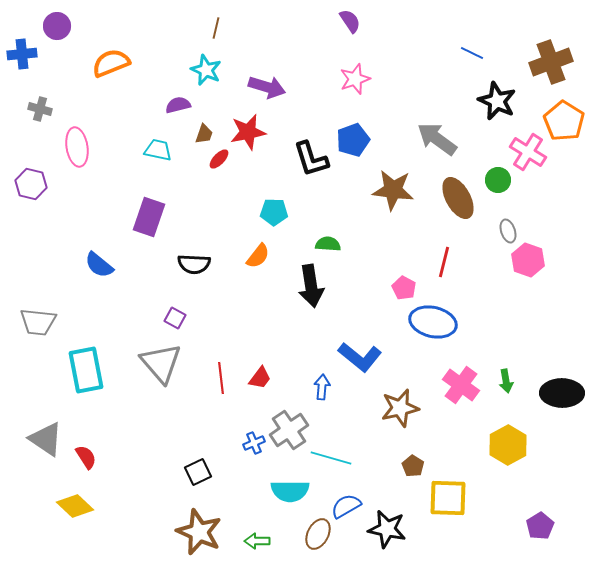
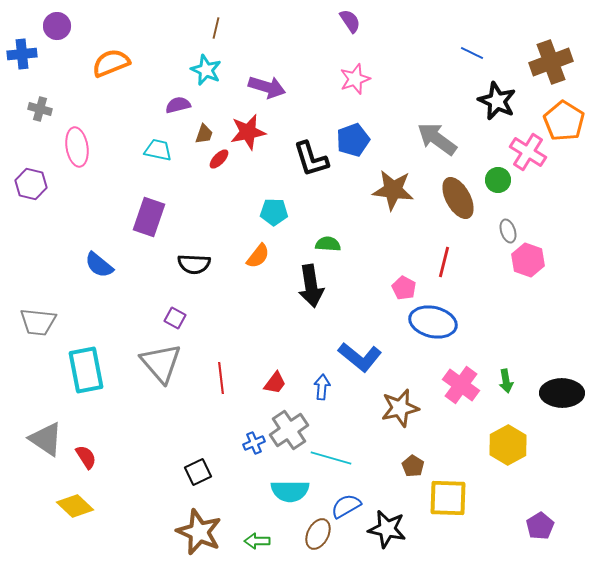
red trapezoid at (260, 378): moved 15 px right, 5 px down
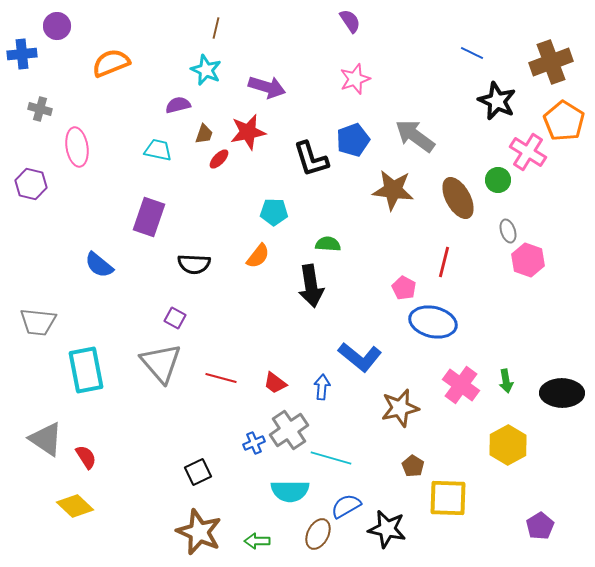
gray arrow at (437, 139): moved 22 px left, 3 px up
red line at (221, 378): rotated 68 degrees counterclockwise
red trapezoid at (275, 383): rotated 90 degrees clockwise
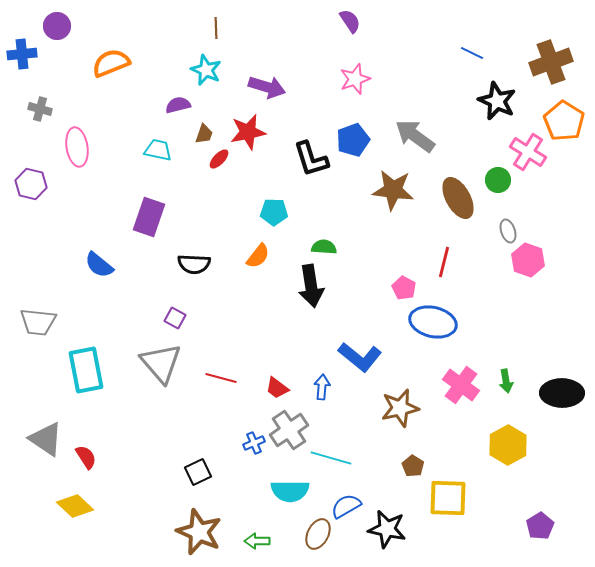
brown line at (216, 28): rotated 15 degrees counterclockwise
green semicircle at (328, 244): moved 4 px left, 3 px down
red trapezoid at (275, 383): moved 2 px right, 5 px down
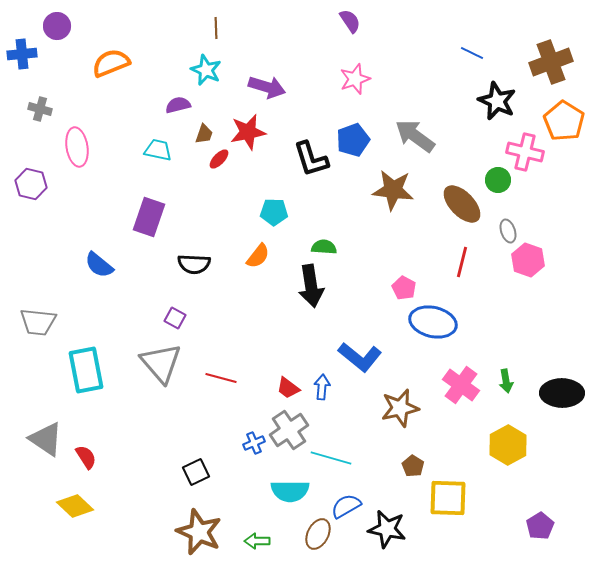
pink cross at (528, 152): moved 3 px left; rotated 18 degrees counterclockwise
brown ellipse at (458, 198): moved 4 px right, 6 px down; rotated 15 degrees counterclockwise
red line at (444, 262): moved 18 px right
red trapezoid at (277, 388): moved 11 px right
black square at (198, 472): moved 2 px left
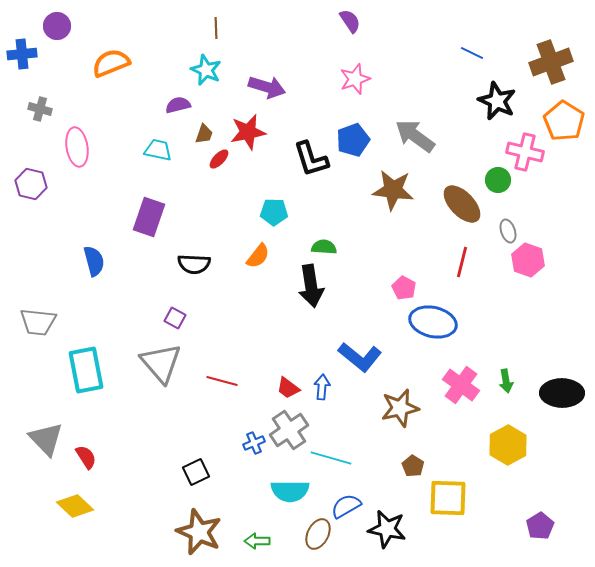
blue semicircle at (99, 265): moved 5 px left, 4 px up; rotated 144 degrees counterclockwise
red line at (221, 378): moved 1 px right, 3 px down
gray triangle at (46, 439): rotated 12 degrees clockwise
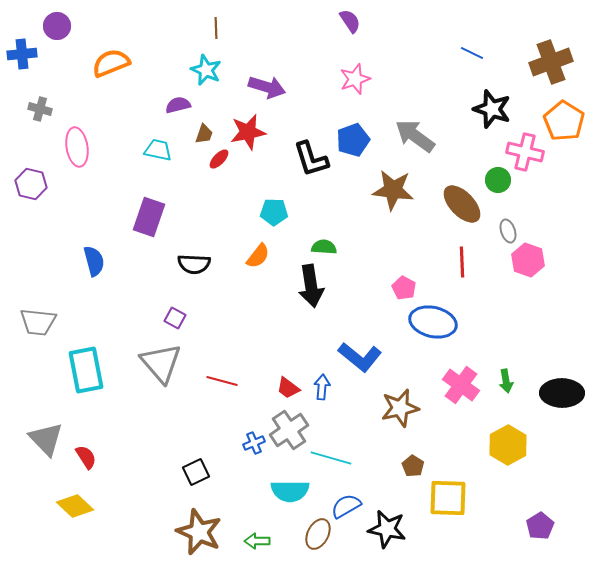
black star at (497, 101): moved 5 px left, 8 px down; rotated 6 degrees counterclockwise
red line at (462, 262): rotated 16 degrees counterclockwise
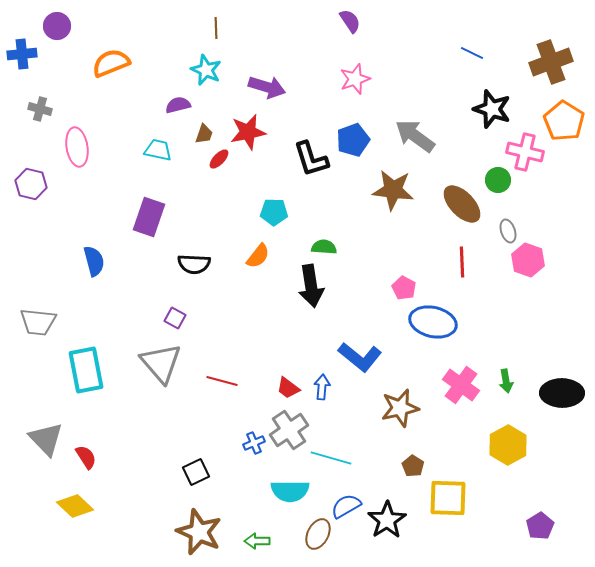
black star at (387, 529): moved 9 px up; rotated 27 degrees clockwise
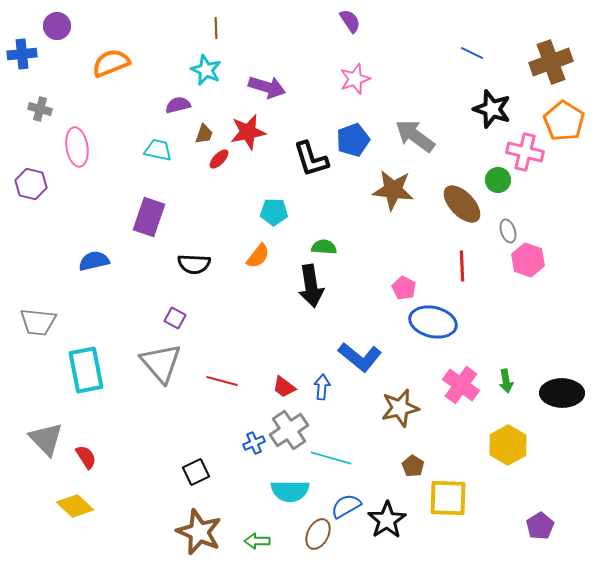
blue semicircle at (94, 261): rotated 88 degrees counterclockwise
red line at (462, 262): moved 4 px down
red trapezoid at (288, 388): moved 4 px left, 1 px up
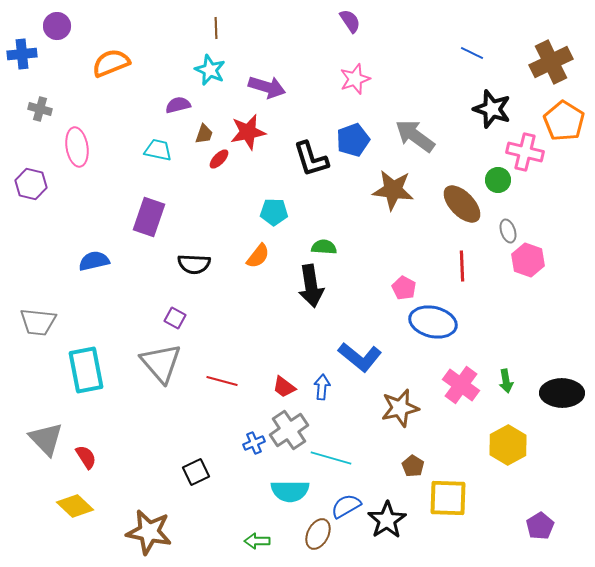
brown cross at (551, 62): rotated 6 degrees counterclockwise
cyan star at (206, 70): moved 4 px right
brown star at (199, 532): moved 50 px left; rotated 12 degrees counterclockwise
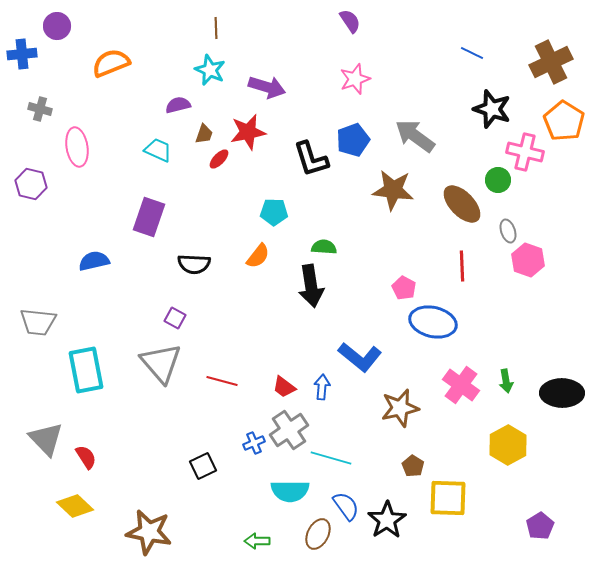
cyan trapezoid at (158, 150): rotated 12 degrees clockwise
black square at (196, 472): moved 7 px right, 6 px up
blue semicircle at (346, 506): rotated 84 degrees clockwise
